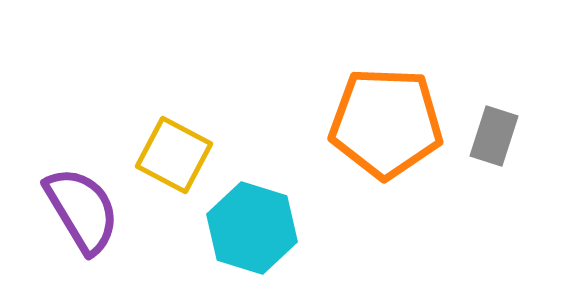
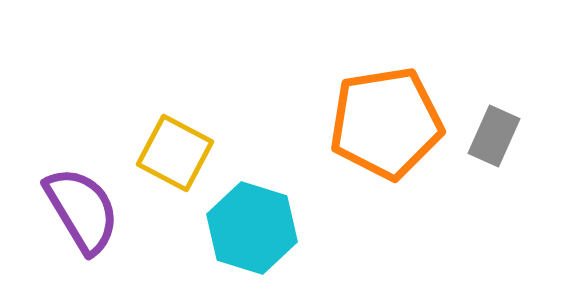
orange pentagon: rotated 11 degrees counterclockwise
gray rectangle: rotated 6 degrees clockwise
yellow square: moved 1 px right, 2 px up
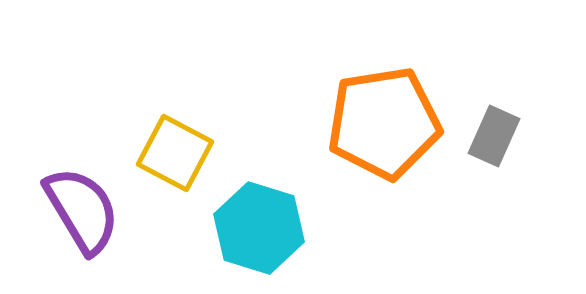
orange pentagon: moved 2 px left
cyan hexagon: moved 7 px right
